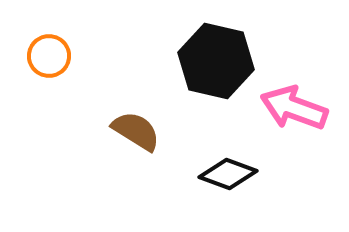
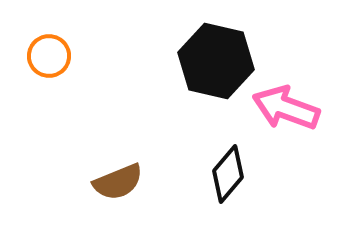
pink arrow: moved 8 px left
brown semicircle: moved 18 px left, 51 px down; rotated 126 degrees clockwise
black diamond: rotated 70 degrees counterclockwise
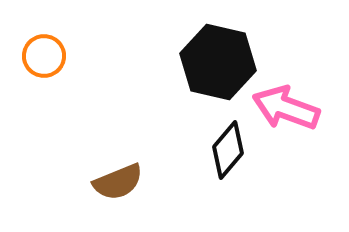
orange circle: moved 5 px left
black hexagon: moved 2 px right, 1 px down
black diamond: moved 24 px up
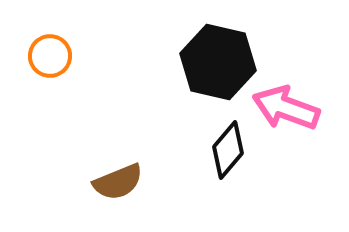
orange circle: moved 6 px right
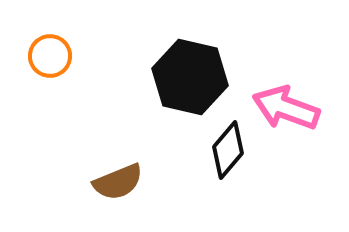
black hexagon: moved 28 px left, 15 px down
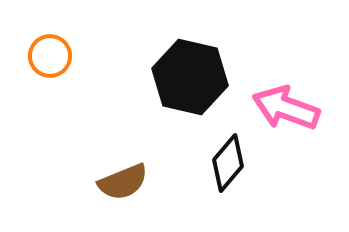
black diamond: moved 13 px down
brown semicircle: moved 5 px right
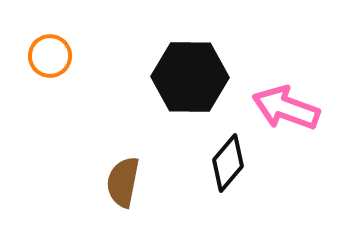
black hexagon: rotated 12 degrees counterclockwise
brown semicircle: rotated 123 degrees clockwise
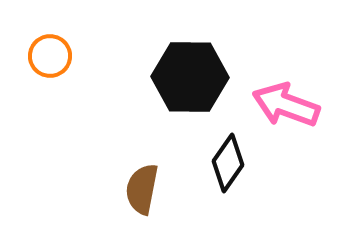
pink arrow: moved 3 px up
black diamond: rotated 6 degrees counterclockwise
brown semicircle: moved 19 px right, 7 px down
